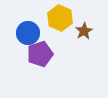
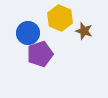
brown star: rotated 24 degrees counterclockwise
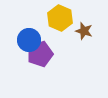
blue circle: moved 1 px right, 7 px down
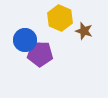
blue circle: moved 4 px left
purple pentagon: rotated 20 degrees clockwise
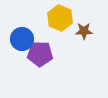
brown star: rotated 18 degrees counterclockwise
blue circle: moved 3 px left, 1 px up
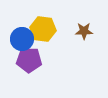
yellow hexagon: moved 17 px left, 11 px down; rotated 15 degrees counterclockwise
purple pentagon: moved 11 px left, 6 px down
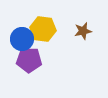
brown star: moved 1 px left; rotated 12 degrees counterclockwise
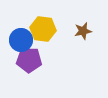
blue circle: moved 1 px left, 1 px down
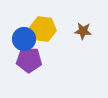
brown star: rotated 18 degrees clockwise
blue circle: moved 3 px right, 1 px up
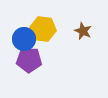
brown star: rotated 18 degrees clockwise
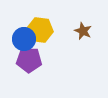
yellow hexagon: moved 3 px left, 1 px down
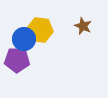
brown star: moved 5 px up
purple pentagon: moved 12 px left
